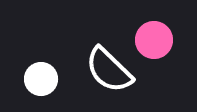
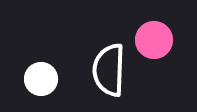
white semicircle: rotated 48 degrees clockwise
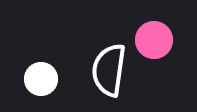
white semicircle: rotated 6 degrees clockwise
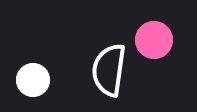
white circle: moved 8 px left, 1 px down
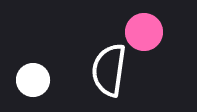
pink circle: moved 10 px left, 8 px up
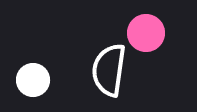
pink circle: moved 2 px right, 1 px down
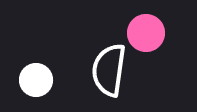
white circle: moved 3 px right
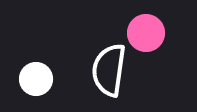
white circle: moved 1 px up
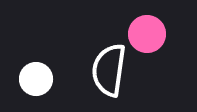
pink circle: moved 1 px right, 1 px down
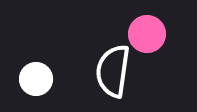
white semicircle: moved 4 px right, 1 px down
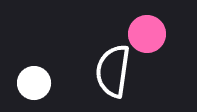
white circle: moved 2 px left, 4 px down
